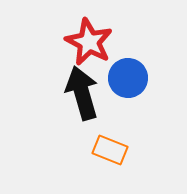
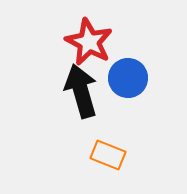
black arrow: moved 1 px left, 2 px up
orange rectangle: moved 2 px left, 5 px down
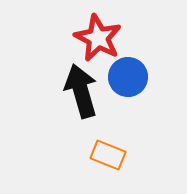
red star: moved 9 px right, 4 px up
blue circle: moved 1 px up
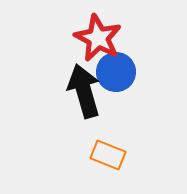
blue circle: moved 12 px left, 5 px up
black arrow: moved 3 px right
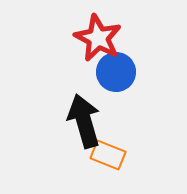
black arrow: moved 30 px down
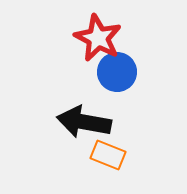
blue circle: moved 1 px right
black arrow: moved 1 px down; rotated 64 degrees counterclockwise
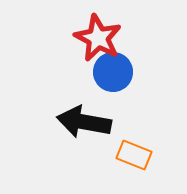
blue circle: moved 4 px left
orange rectangle: moved 26 px right
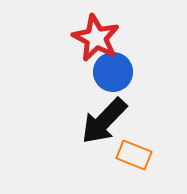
red star: moved 2 px left
black arrow: moved 20 px right, 1 px up; rotated 56 degrees counterclockwise
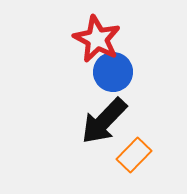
red star: moved 1 px right, 1 px down
orange rectangle: rotated 68 degrees counterclockwise
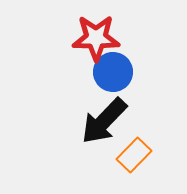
red star: moved 1 px left, 1 px up; rotated 27 degrees counterclockwise
